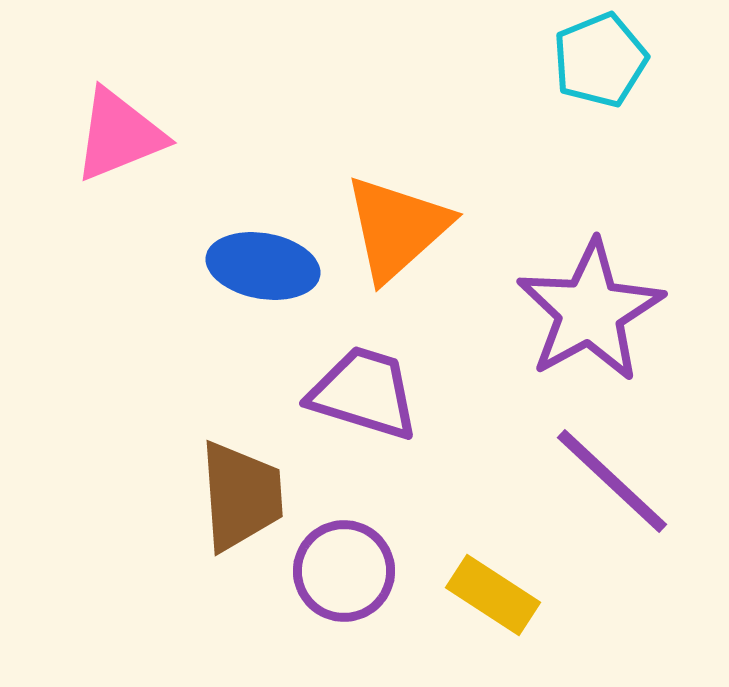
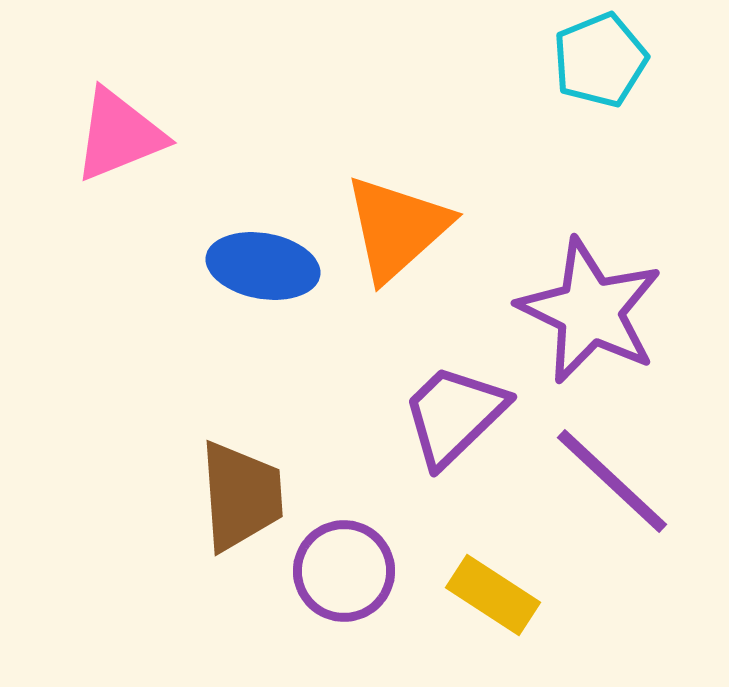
purple star: rotated 17 degrees counterclockwise
purple trapezoid: moved 90 px right, 22 px down; rotated 61 degrees counterclockwise
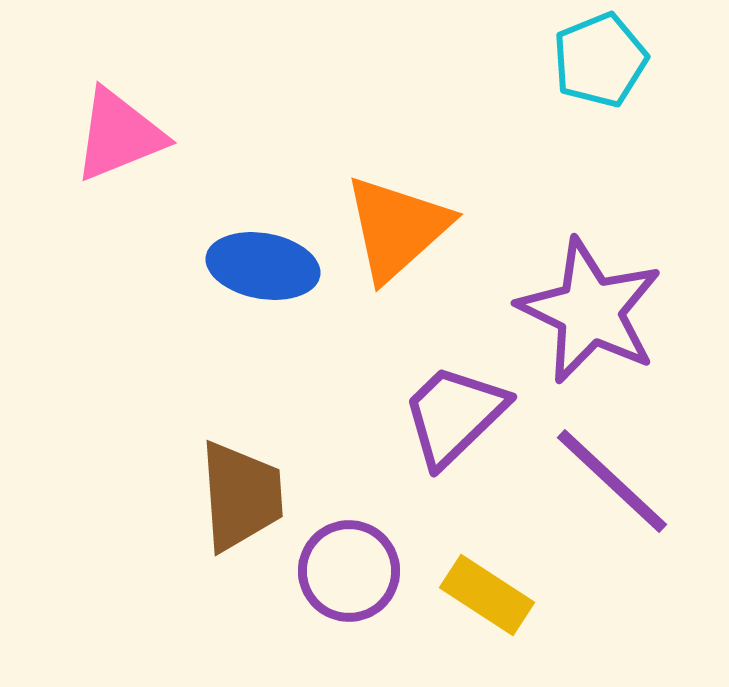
purple circle: moved 5 px right
yellow rectangle: moved 6 px left
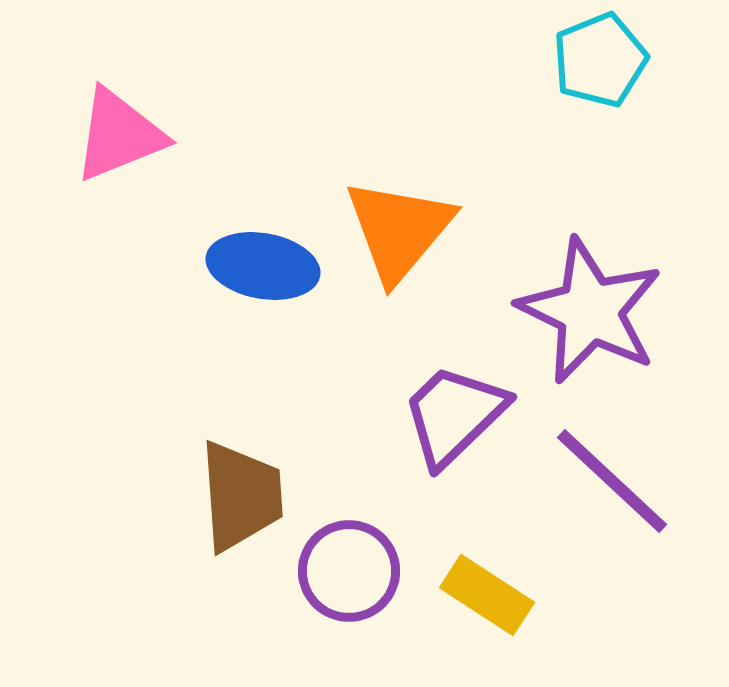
orange triangle: moved 2 px right, 2 px down; rotated 8 degrees counterclockwise
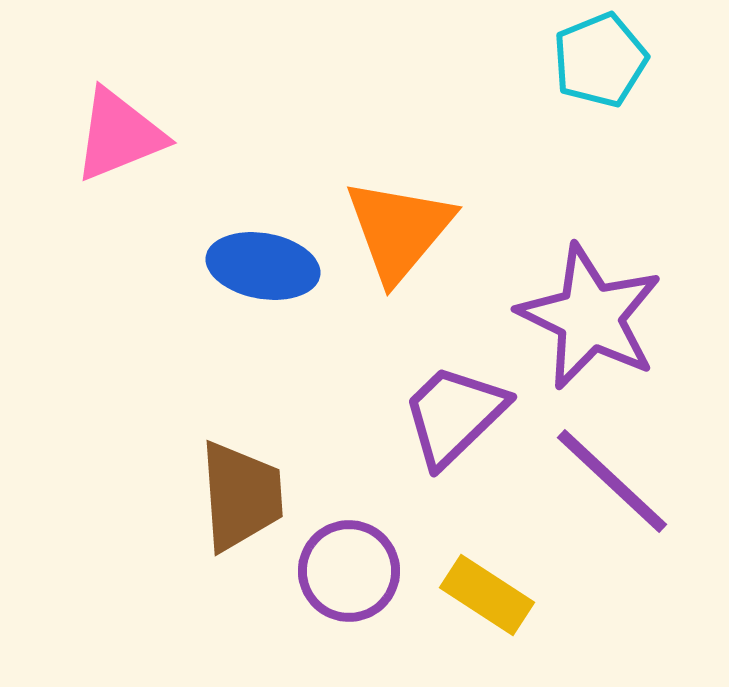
purple star: moved 6 px down
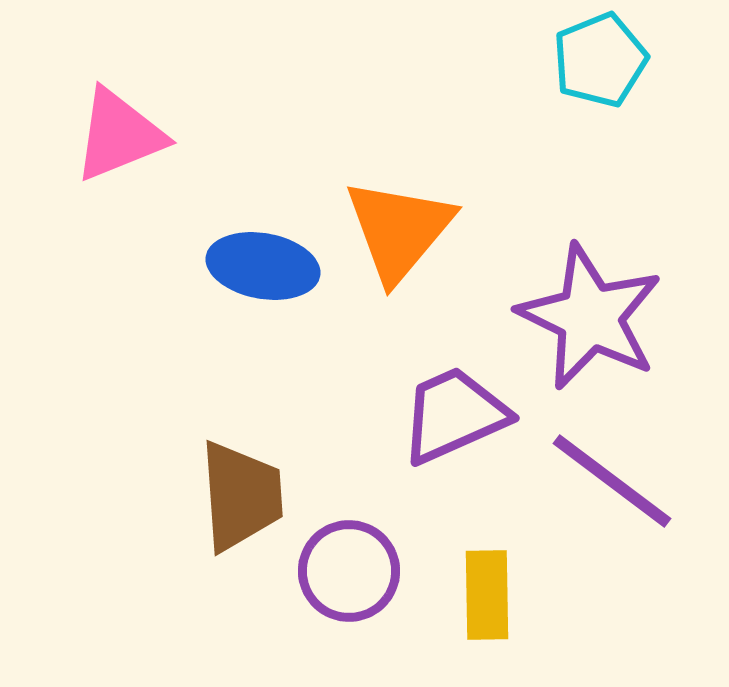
purple trapezoid: rotated 20 degrees clockwise
purple line: rotated 6 degrees counterclockwise
yellow rectangle: rotated 56 degrees clockwise
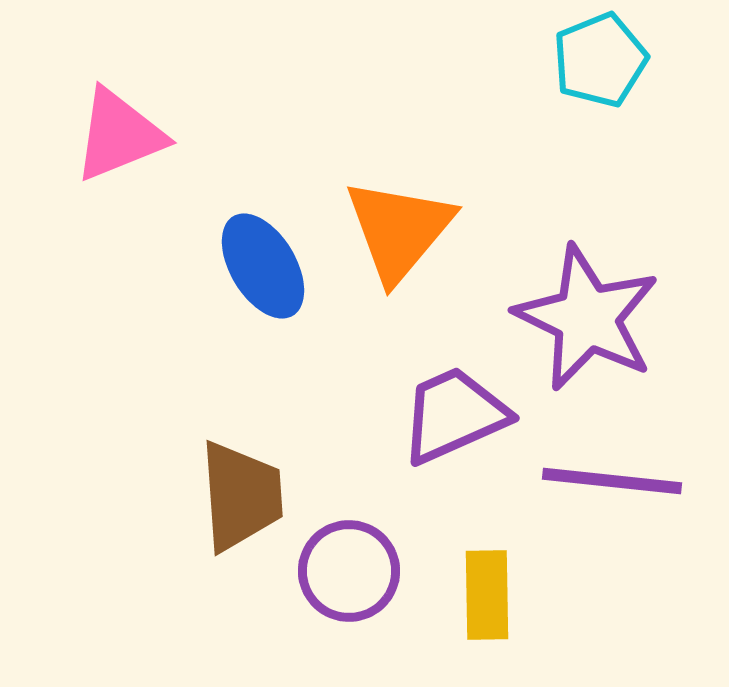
blue ellipse: rotated 49 degrees clockwise
purple star: moved 3 px left, 1 px down
purple line: rotated 31 degrees counterclockwise
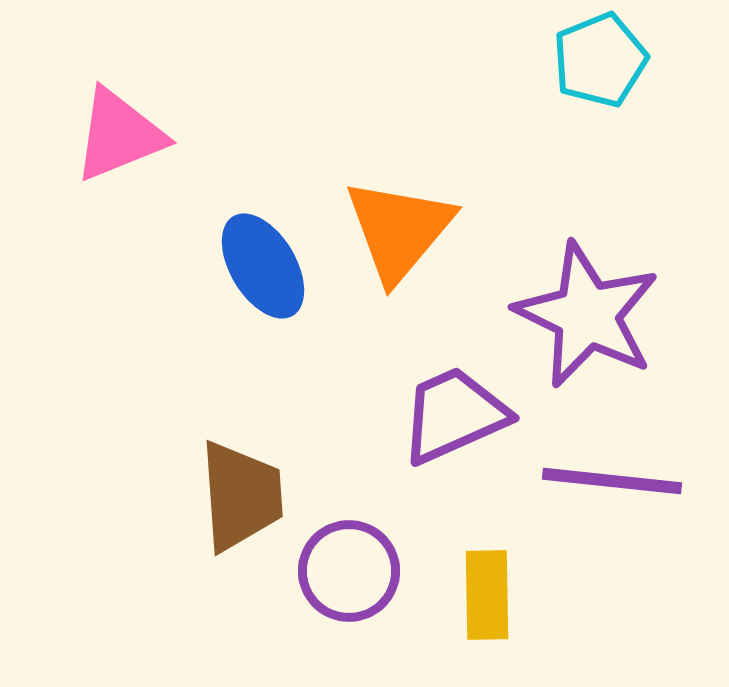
purple star: moved 3 px up
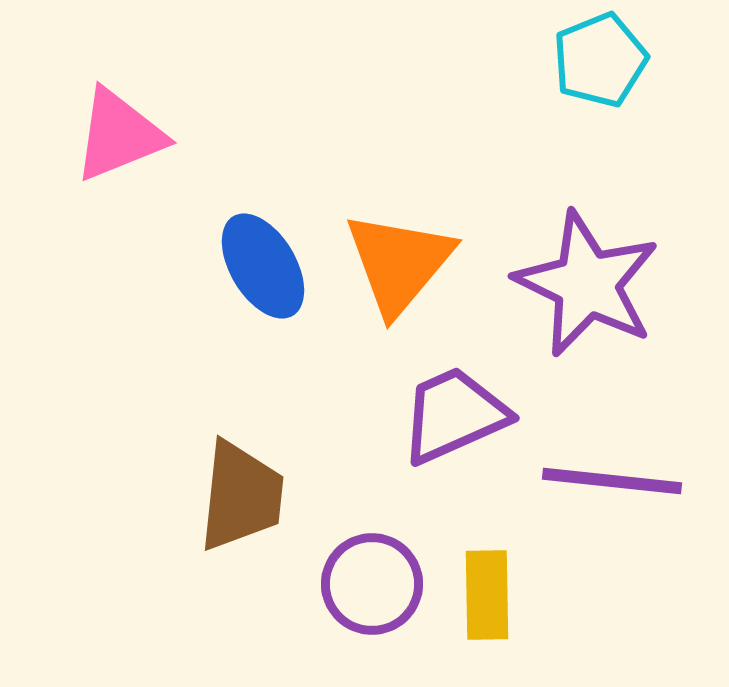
orange triangle: moved 33 px down
purple star: moved 31 px up
brown trapezoid: rotated 10 degrees clockwise
purple circle: moved 23 px right, 13 px down
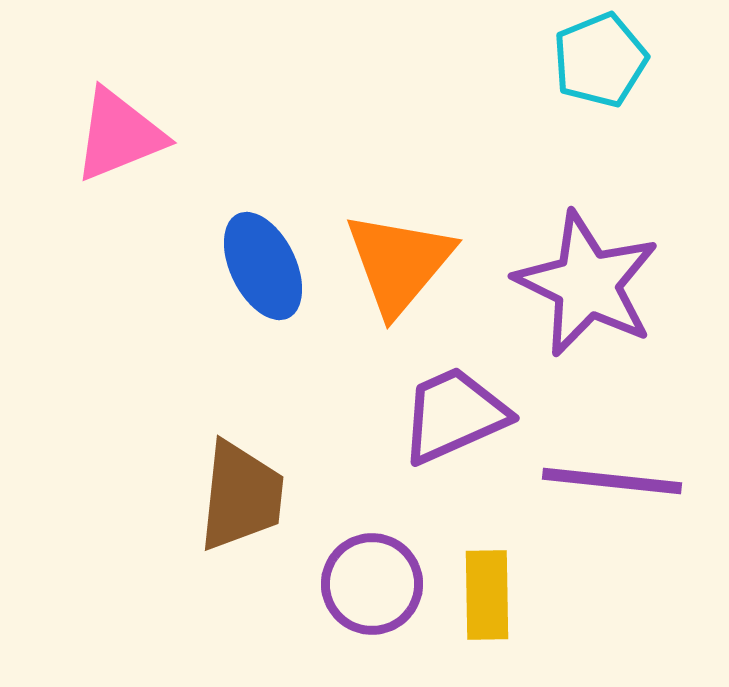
blue ellipse: rotated 5 degrees clockwise
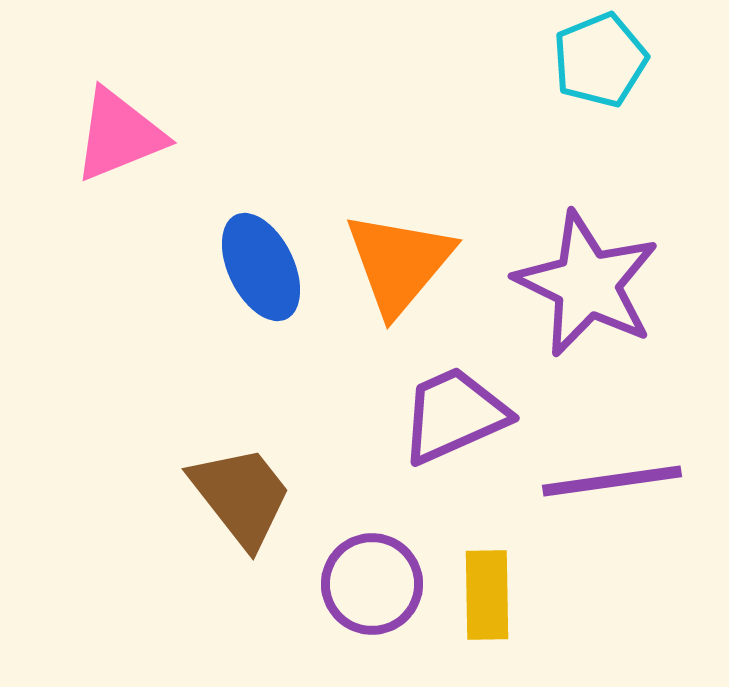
blue ellipse: moved 2 px left, 1 px down
purple line: rotated 14 degrees counterclockwise
brown trapezoid: rotated 44 degrees counterclockwise
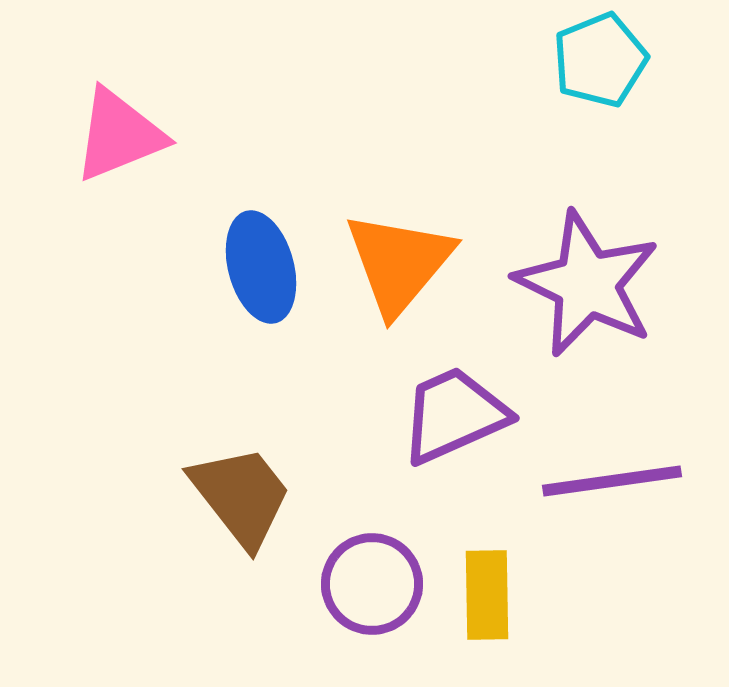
blue ellipse: rotated 11 degrees clockwise
